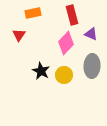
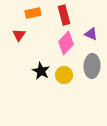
red rectangle: moved 8 px left
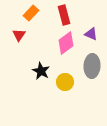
orange rectangle: moved 2 px left; rotated 35 degrees counterclockwise
pink diamond: rotated 10 degrees clockwise
yellow circle: moved 1 px right, 7 px down
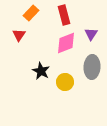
purple triangle: rotated 40 degrees clockwise
pink diamond: rotated 15 degrees clockwise
gray ellipse: moved 1 px down
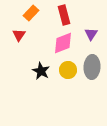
pink diamond: moved 3 px left
yellow circle: moved 3 px right, 12 px up
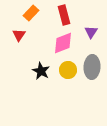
purple triangle: moved 2 px up
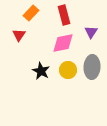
pink diamond: rotated 10 degrees clockwise
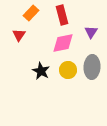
red rectangle: moved 2 px left
